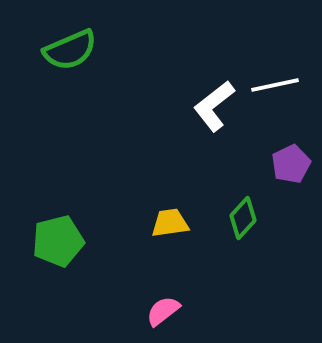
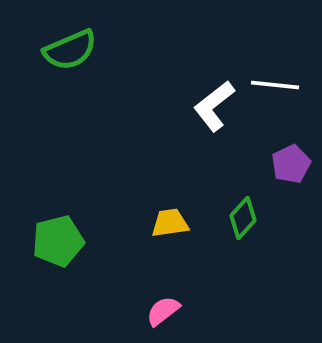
white line: rotated 18 degrees clockwise
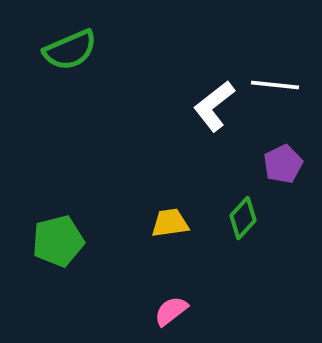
purple pentagon: moved 8 px left
pink semicircle: moved 8 px right
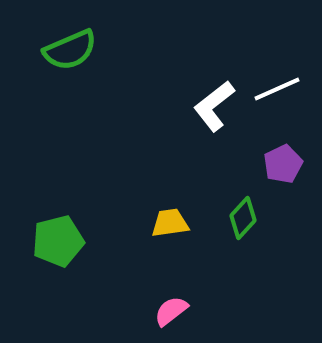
white line: moved 2 px right, 4 px down; rotated 30 degrees counterclockwise
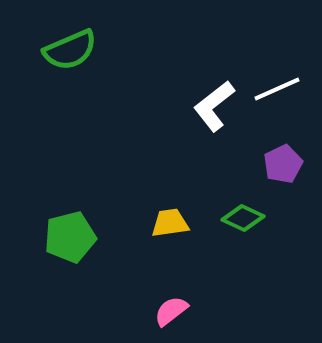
green diamond: rotated 72 degrees clockwise
green pentagon: moved 12 px right, 4 px up
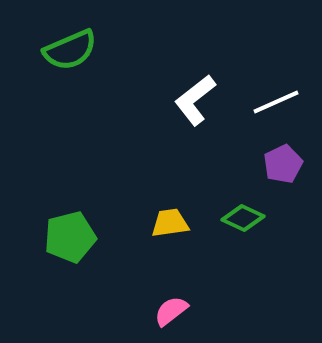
white line: moved 1 px left, 13 px down
white L-shape: moved 19 px left, 6 px up
